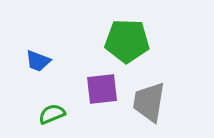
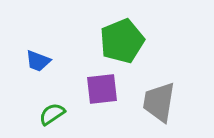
green pentagon: moved 5 px left; rotated 24 degrees counterclockwise
gray trapezoid: moved 10 px right
green semicircle: rotated 12 degrees counterclockwise
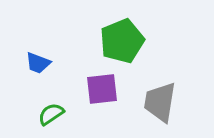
blue trapezoid: moved 2 px down
gray trapezoid: moved 1 px right
green semicircle: moved 1 px left
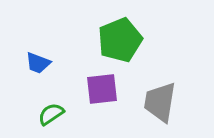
green pentagon: moved 2 px left, 1 px up
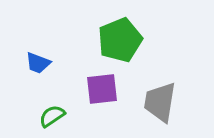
green semicircle: moved 1 px right, 2 px down
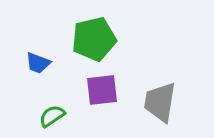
green pentagon: moved 26 px left, 1 px up; rotated 9 degrees clockwise
purple square: moved 1 px down
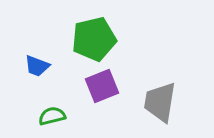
blue trapezoid: moved 1 px left, 3 px down
purple square: moved 4 px up; rotated 16 degrees counterclockwise
green semicircle: rotated 20 degrees clockwise
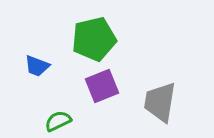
green semicircle: moved 6 px right, 5 px down; rotated 12 degrees counterclockwise
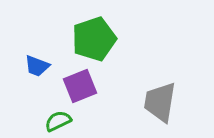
green pentagon: rotated 6 degrees counterclockwise
purple square: moved 22 px left
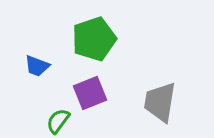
purple square: moved 10 px right, 7 px down
green semicircle: rotated 28 degrees counterclockwise
